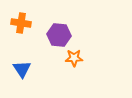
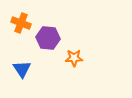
orange cross: rotated 12 degrees clockwise
purple hexagon: moved 11 px left, 3 px down
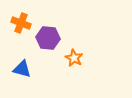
orange star: rotated 30 degrees clockwise
blue triangle: rotated 42 degrees counterclockwise
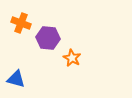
orange star: moved 2 px left
blue triangle: moved 6 px left, 10 px down
